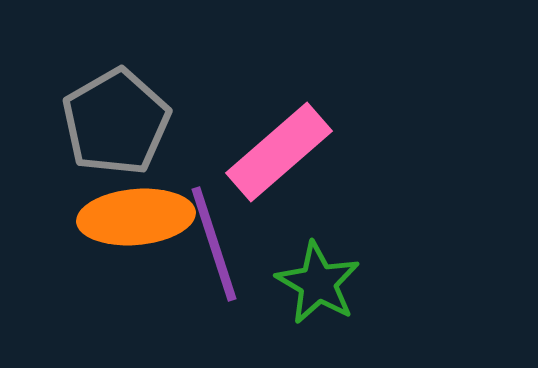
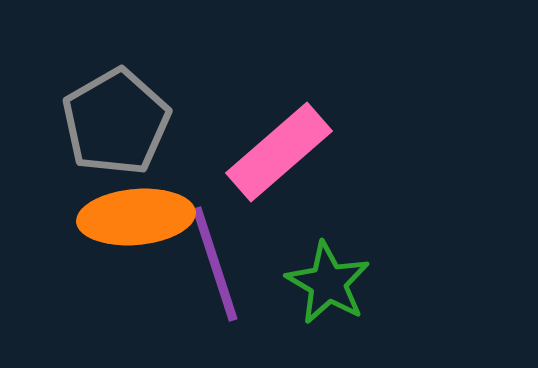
purple line: moved 1 px right, 20 px down
green star: moved 10 px right
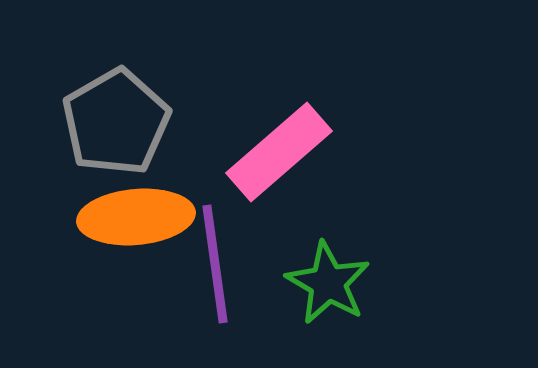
purple line: rotated 10 degrees clockwise
